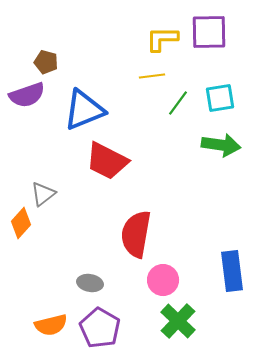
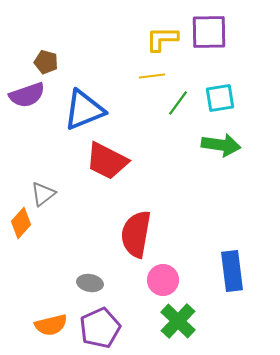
purple pentagon: rotated 18 degrees clockwise
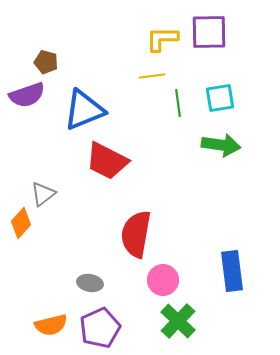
green line: rotated 44 degrees counterclockwise
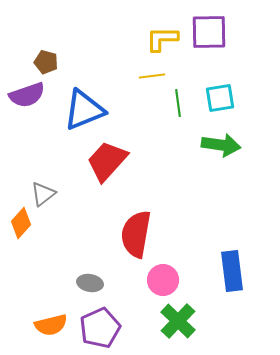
red trapezoid: rotated 105 degrees clockwise
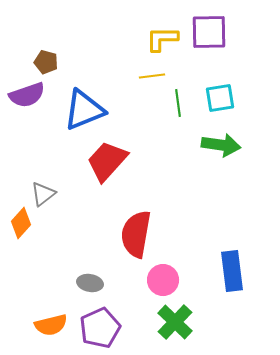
green cross: moved 3 px left, 1 px down
